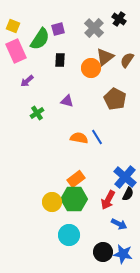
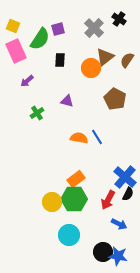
blue star: moved 5 px left, 2 px down
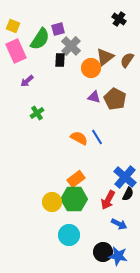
gray cross: moved 23 px left, 18 px down
purple triangle: moved 27 px right, 4 px up
orange semicircle: rotated 18 degrees clockwise
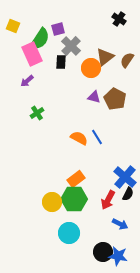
pink rectangle: moved 16 px right, 3 px down
black rectangle: moved 1 px right, 2 px down
blue arrow: moved 1 px right
cyan circle: moved 2 px up
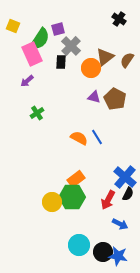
green hexagon: moved 2 px left, 2 px up
cyan circle: moved 10 px right, 12 px down
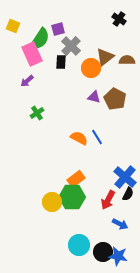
brown semicircle: rotated 56 degrees clockwise
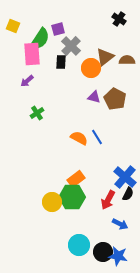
pink rectangle: rotated 20 degrees clockwise
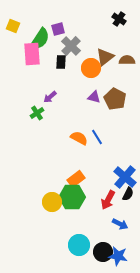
purple arrow: moved 23 px right, 16 px down
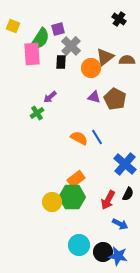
blue cross: moved 13 px up
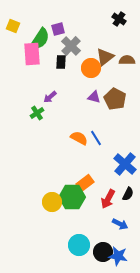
blue line: moved 1 px left, 1 px down
orange rectangle: moved 9 px right, 4 px down
red arrow: moved 1 px up
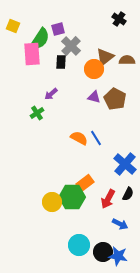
orange circle: moved 3 px right, 1 px down
purple arrow: moved 1 px right, 3 px up
